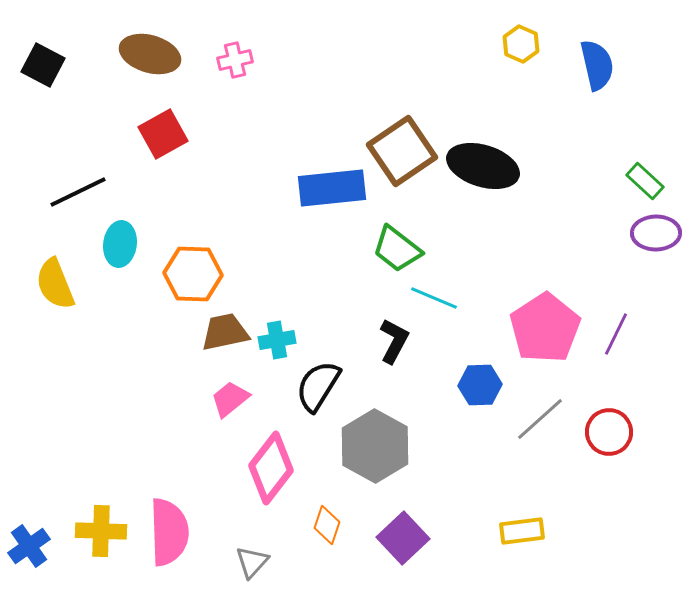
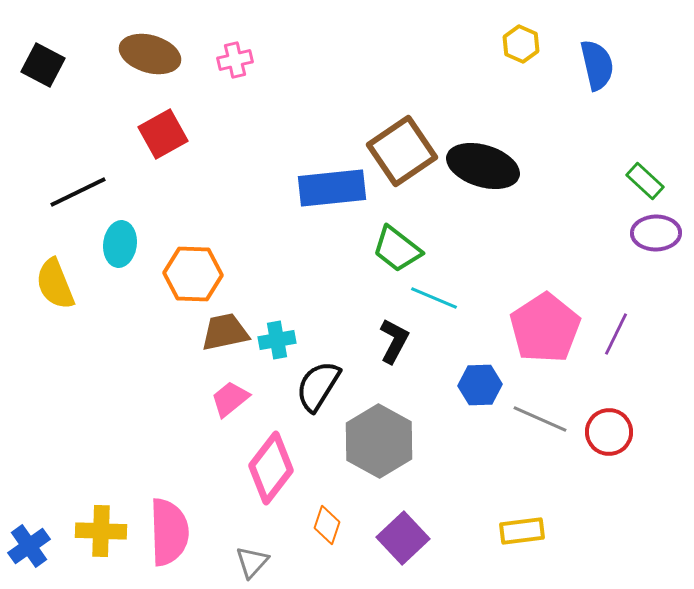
gray line: rotated 66 degrees clockwise
gray hexagon: moved 4 px right, 5 px up
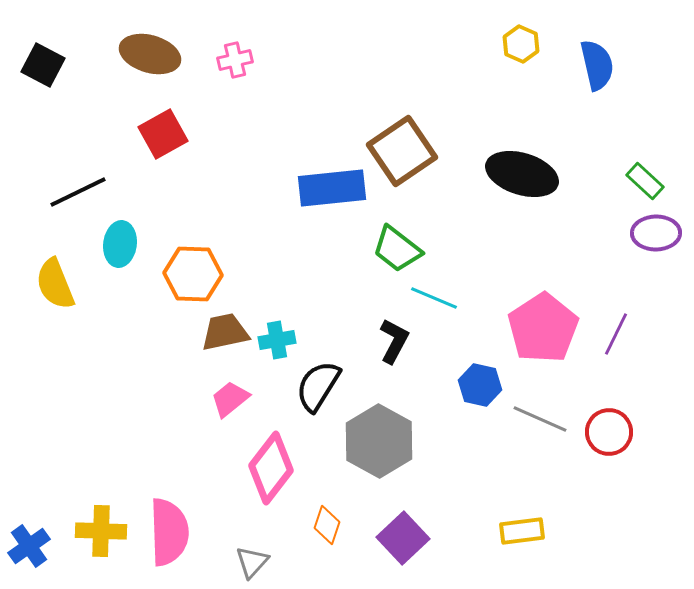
black ellipse: moved 39 px right, 8 px down
pink pentagon: moved 2 px left
blue hexagon: rotated 15 degrees clockwise
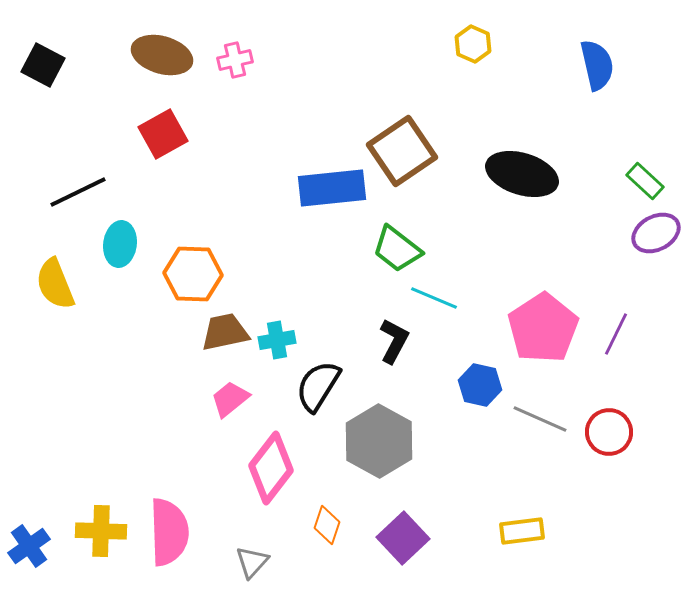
yellow hexagon: moved 48 px left
brown ellipse: moved 12 px right, 1 px down
purple ellipse: rotated 27 degrees counterclockwise
